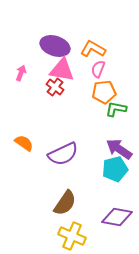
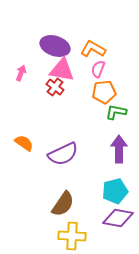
green L-shape: moved 3 px down
purple arrow: rotated 56 degrees clockwise
cyan pentagon: moved 22 px down
brown semicircle: moved 2 px left, 1 px down
purple diamond: moved 1 px right, 1 px down
yellow cross: rotated 20 degrees counterclockwise
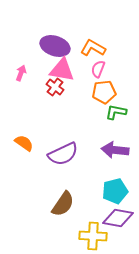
orange L-shape: moved 1 px up
purple arrow: moved 4 px left, 1 px down; rotated 84 degrees counterclockwise
yellow cross: moved 21 px right
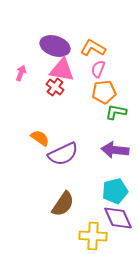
orange semicircle: moved 16 px right, 5 px up
purple diamond: rotated 56 degrees clockwise
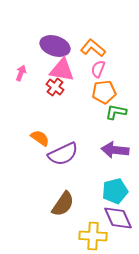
orange L-shape: rotated 10 degrees clockwise
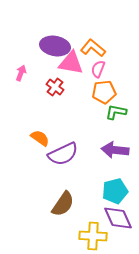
purple ellipse: rotated 8 degrees counterclockwise
pink triangle: moved 9 px right, 7 px up
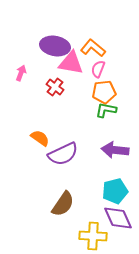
green L-shape: moved 10 px left, 2 px up
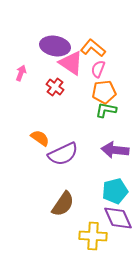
pink triangle: rotated 24 degrees clockwise
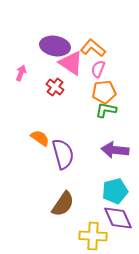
purple semicircle: rotated 80 degrees counterclockwise
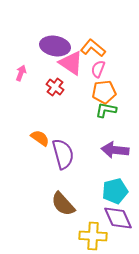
brown semicircle: rotated 104 degrees clockwise
